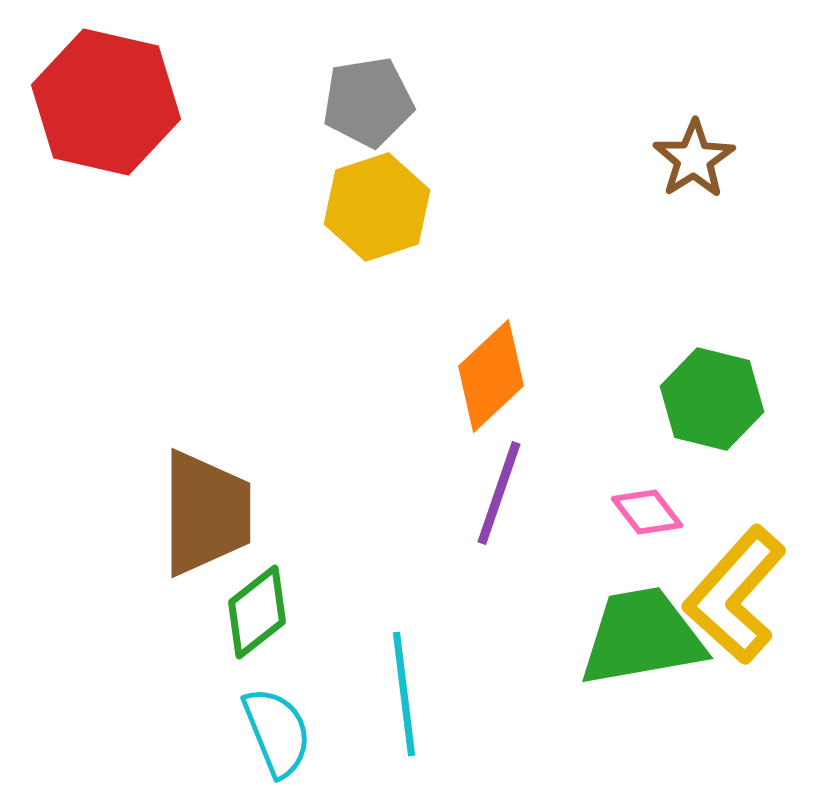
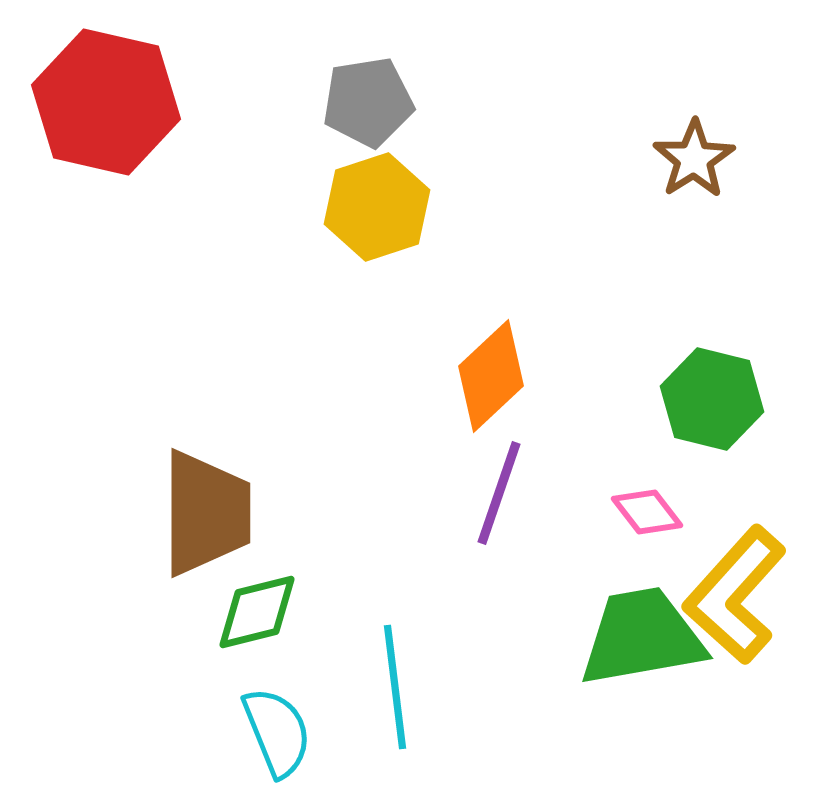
green diamond: rotated 24 degrees clockwise
cyan line: moved 9 px left, 7 px up
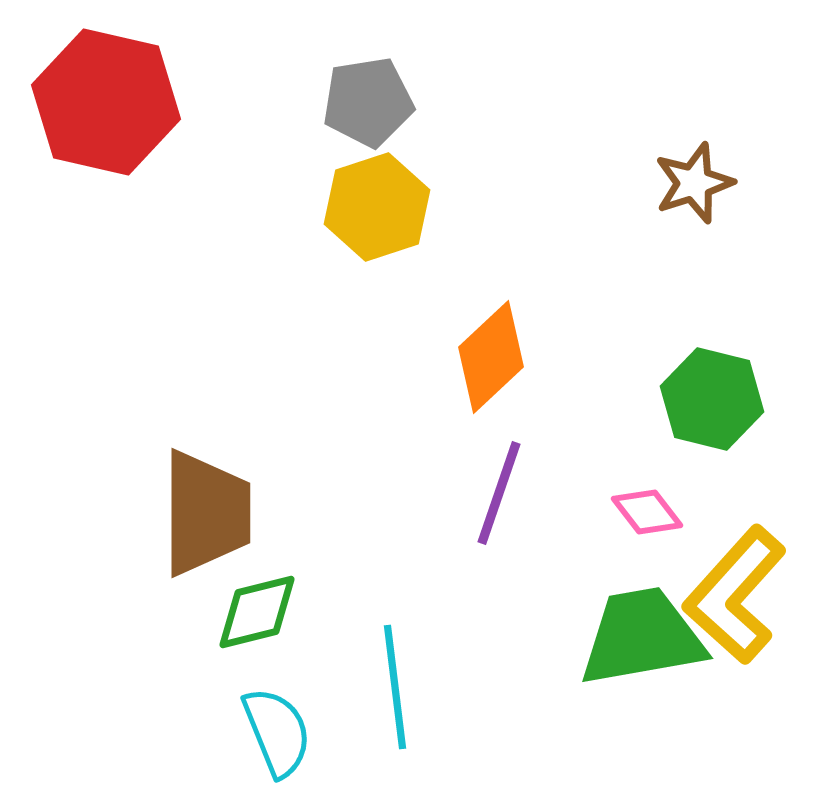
brown star: moved 24 px down; rotated 14 degrees clockwise
orange diamond: moved 19 px up
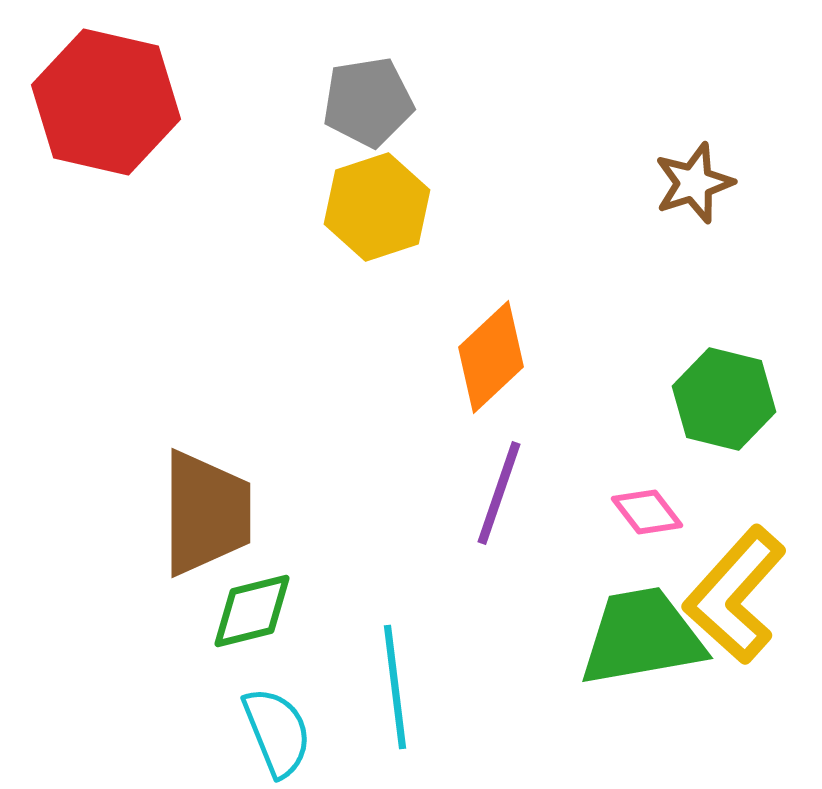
green hexagon: moved 12 px right
green diamond: moved 5 px left, 1 px up
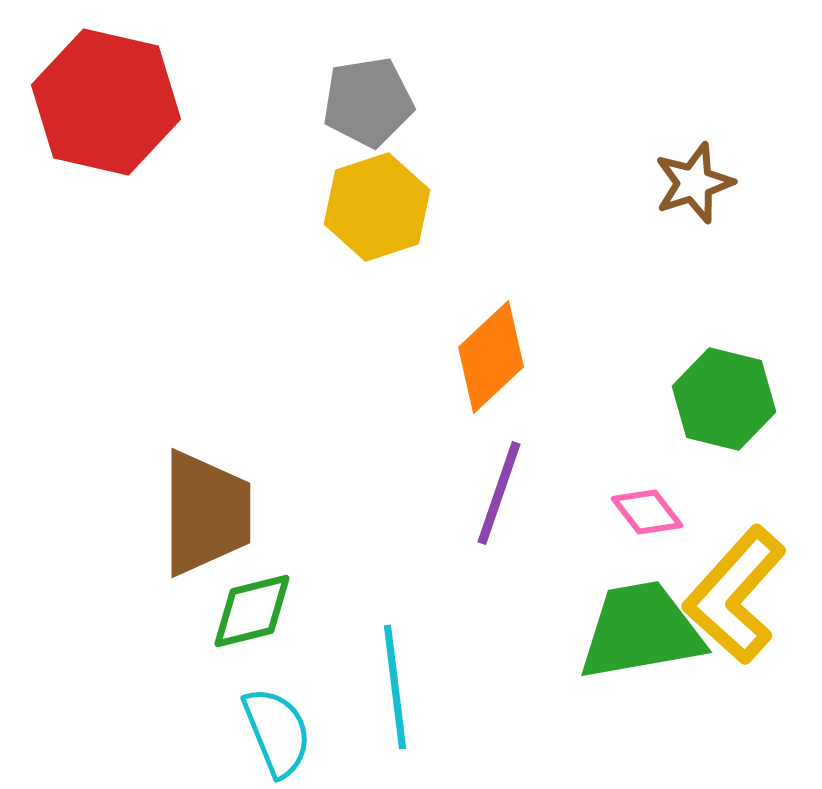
green trapezoid: moved 1 px left, 6 px up
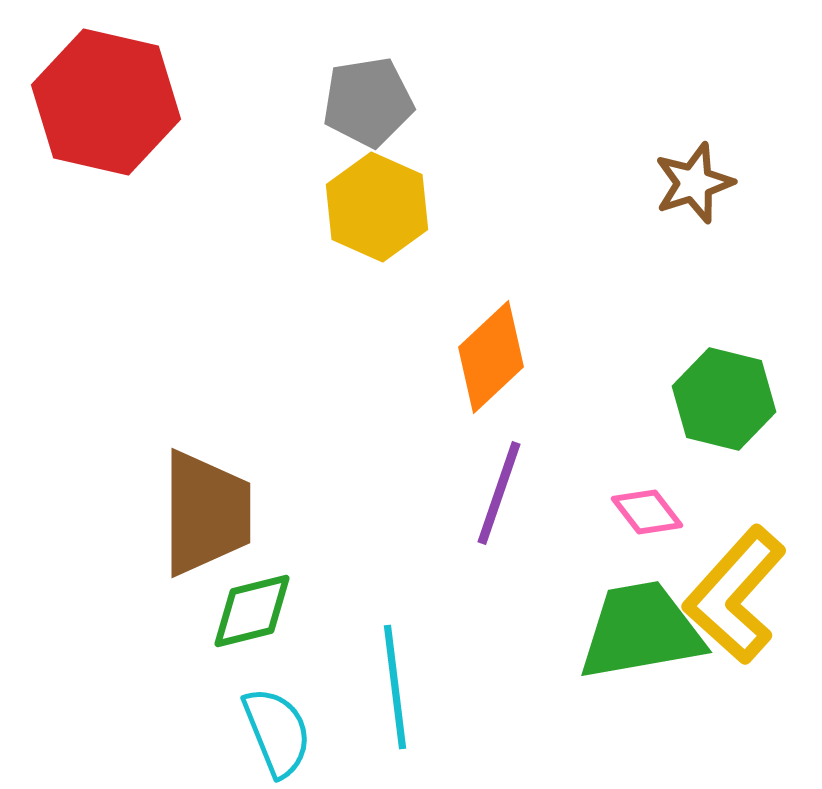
yellow hexagon: rotated 18 degrees counterclockwise
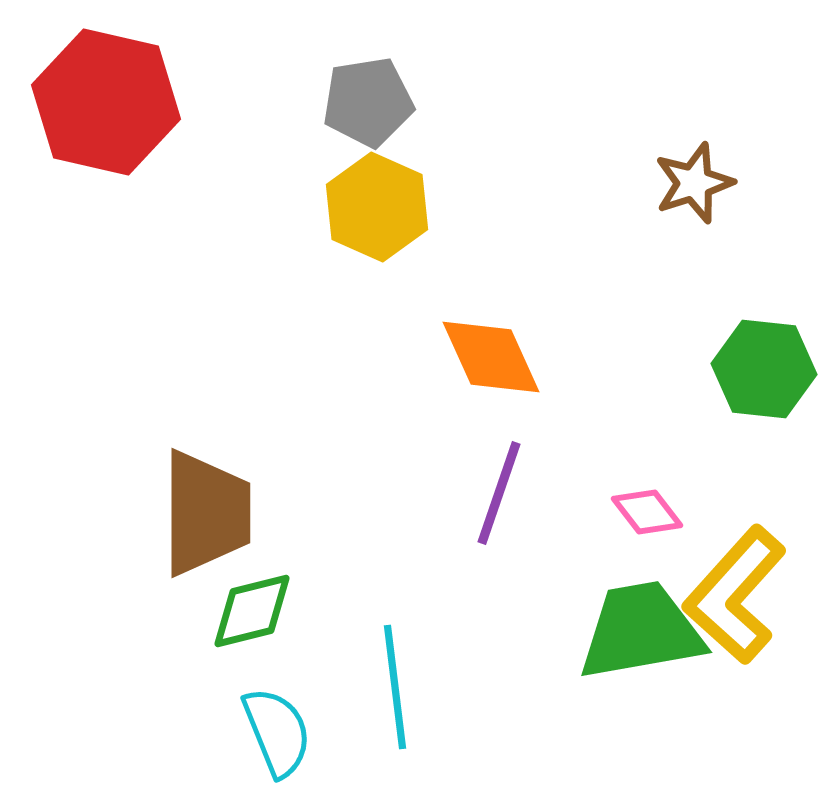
orange diamond: rotated 71 degrees counterclockwise
green hexagon: moved 40 px right, 30 px up; rotated 8 degrees counterclockwise
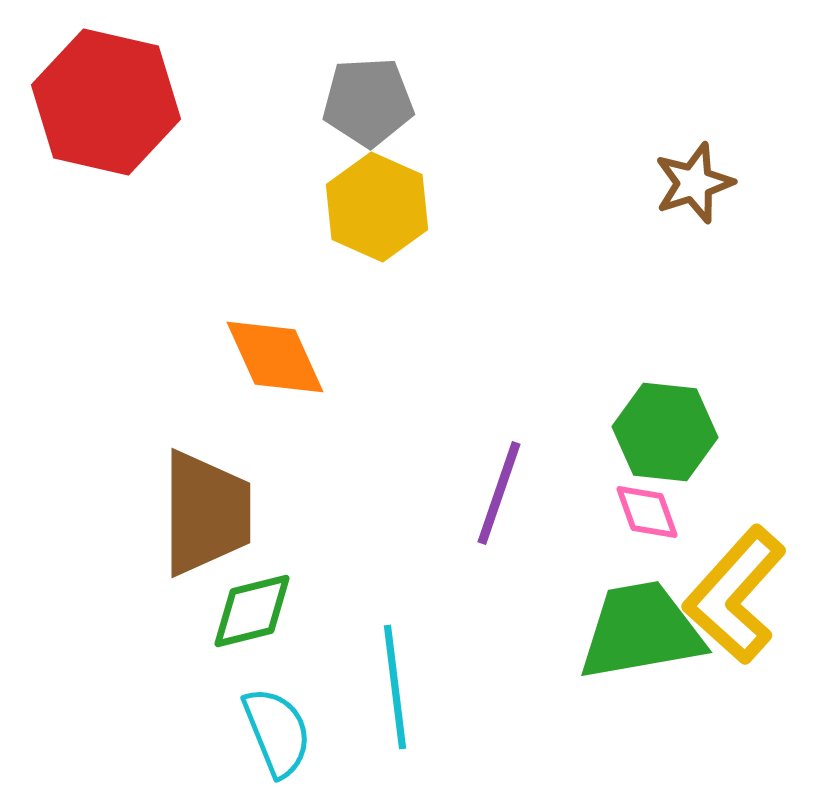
gray pentagon: rotated 6 degrees clockwise
orange diamond: moved 216 px left
green hexagon: moved 99 px left, 63 px down
pink diamond: rotated 18 degrees clockwise
